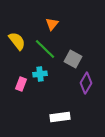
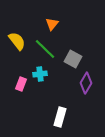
white rectangle: rotated 66 degrees counterclockwise
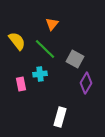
gray square: moved 2 px right
pink rectangle: rotated 32 degrees counterclockwise
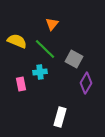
yellow semicircle: rotated 30 degrees counterclockwise
gray square: moved 1 px left
cyan cross: moved 2 px up
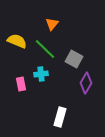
cyan cross: moved 1 px right, 2 px down
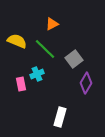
orange triangle: rotated 24 degrees clockwise
gray square: rotated 24 degrees clockwise
cyan cross: moved 4 px left; rotated 16 degrees counterclockwise
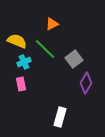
cyan cross: moved 13 px left, 12 px up
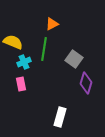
yellow semicircle: moved 4 px left, 1 px down
green line: moved 1 px left; rotated 55 degrees clockwise
gray square: rotated 18 degrees counterclockwise
purple diamond: rotated 15 degrees counterclockwise
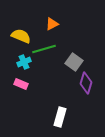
yellow semicircle: moved 8 px right, 6 px up
green line: rotated 65 degrees clockwise
gray square: moved 3 px down
pink rectangle: rotated 56 degrees counterclockwise
